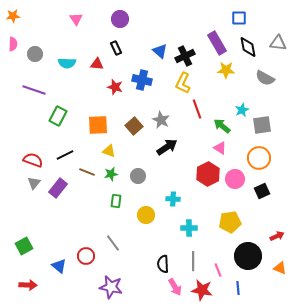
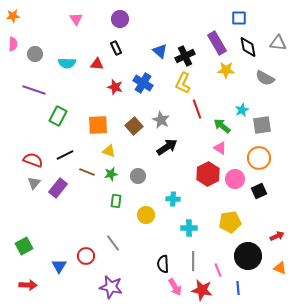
blue cross at (142, 80): moved 1 px right, 3 px down; rotated 18 degrees clockwise
black square at (262, 191): moved 3 px left
blue triangle at (59, 266): rotated 21 degrees clockwise
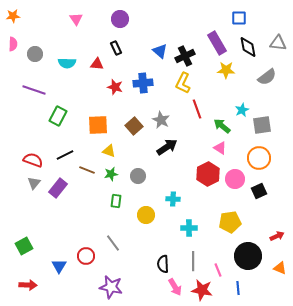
gray semicircle at (265, 78): moved 2 px right, 1 px up; rotated 66 degrees counterclockwise
blue cross at (143, 83): rotated 36 degrees counterclockwise
brown line at (87, 172): moved 2 px up
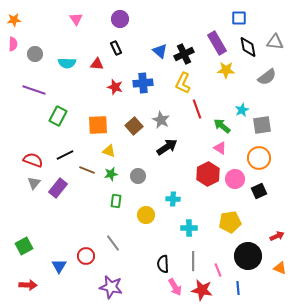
orange star at (13, 16): moved 1 px right, 4 px down
gray triangle at (278, 43): moved 3 px left, 1 px up
black cross at (185, 56): moved 1 px left, 2 px up
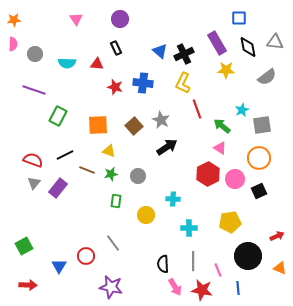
blue cross at (143, 83): rotated 12 degrees clockwise
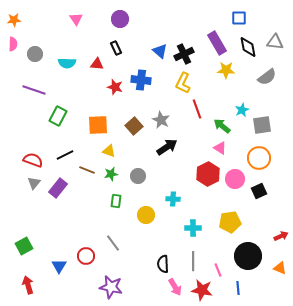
blue cross at (143, 83): moved 2 px left, 3 px up
cyan cross at (189, 228): moved 4 px right
red arrow at (277, 236): moved 4 px right
red arrow at (28, 285): rotated 108 degrees counterclockwise
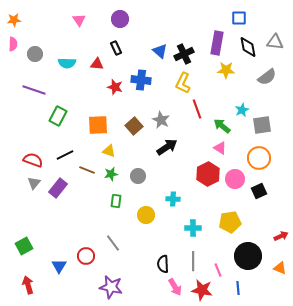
pink triangle at (76, 19): moved 3 px right, 1 px down
purple rectangle at (217, 43): rotated 40 degrees clockwise
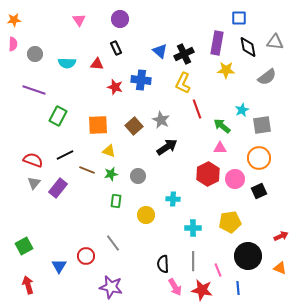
pink triangle at (220, 148): rotated 32 degrees counterclockwise
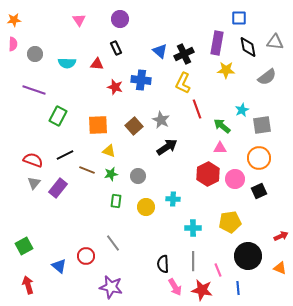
yellow circle at (146, 215): moved 8 px up
blue triangle at (59, 266): rotated 21 degrees counterclockwise
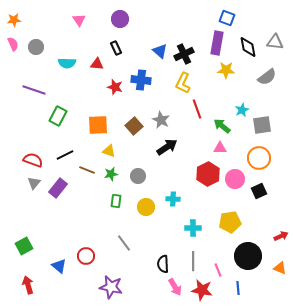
blue square at (239, 18): moved 12 px left; rotated 21 degrees clockwise
pink semicircle at (13, 44): rotated 24 degrees counterclockwise
gray circle at (35, 54): moved 1 px right, 7 px up
gray line at (113, 243): moved 11 px right
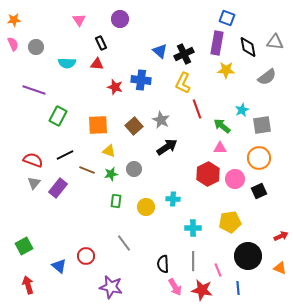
black rectangle at (116, 48): moved 15 px left, 5 px up
gray circle at (138, 176): moved 4 px left, 7 px up
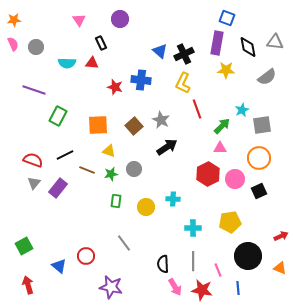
red triangle at (97, 64): moved 5 px left, 1 px up
green arrow at (222, 126): rotated 96 degrees clockwise
